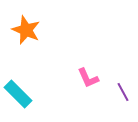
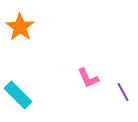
orange star: moved 6 px left, 3 px up; rotated 12 degrees clockwise
cyan rectangle: moved 1 px down
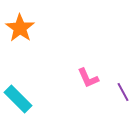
orange star: moved 1 px down
cyan rectangle: moved 4 px down
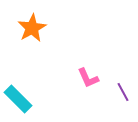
orange star: moved 12 px right; rotated 8 degrees clockwise
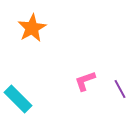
pink L-shape: moved 3 px left, 3 px down; rotated 95 degrees clockwise
purple line: moved 3 px left, 3 px up
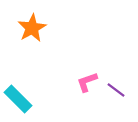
pink L-shape: moved 2 px right, 1 px down
purple line: moved 4 px left, 1 px down; rotated 24 degrees counterclockwise
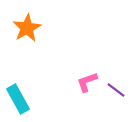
orange star: moved 5 px left
cyan rectangle: rotated 16 degrees clockwise
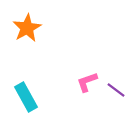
cyan rectangle: moved 8 px right, 2 px up
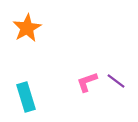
purple line: moved 9 px up
cyan rectangle: rotated 12 degrees clockwise
